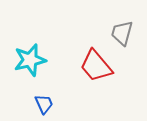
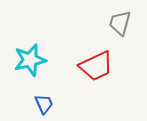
gray trapezoid: moved 2 px left, 10 px up
red trapezoid: rotated 75 degrees counterclockwise
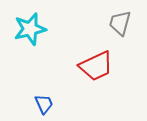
cyan star: moved 31 px up
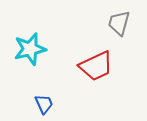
gray trapezoid: moved 1 px left
cyan star: moved 20 px down
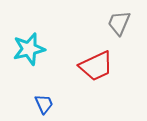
gray trapezoid: rotated 8 degrees clockwise
cyan star: moved 1 px left
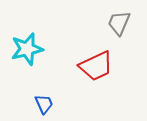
cyan star: moved 2 px left
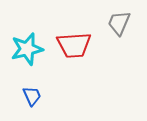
red trapezoid: moved 22 px left, 21 px up; rotated 21 degrees clockwise
blue trapezoid: moved 12 px left, 8 px up
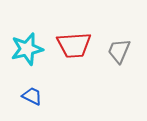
gray trapezoid: moved 28 px down
blue trapezoid: rotated 40 degrees counterclockwise
